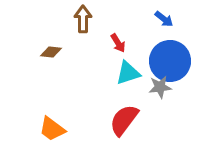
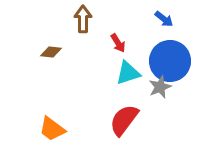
gray star: rotated 15 degrees counterclockwise
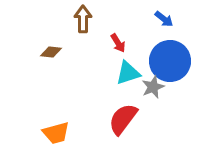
gray star: moved 7 px left
red semicircle: moved 1 px left, 1 px up
orange trapezoid: moved 4 px right, 4 px down; rotated 52 degrees counterclockwise
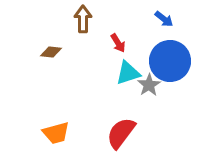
gray star: moved 4 px left, 2 px up; rotated 10 degrees counterclockwise
red semicircle: moved 2 px left, 14 px down
